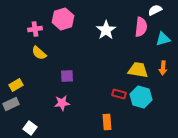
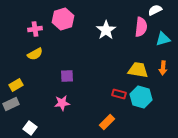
yellow semicircle: moved 4 px left, 1 px down; rotated 70 degrees counterclockwise
orange rectangle: rotated 49 degrees clockwise
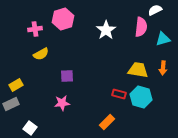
yellow semicircle: moved 6 px right
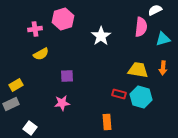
white star: moved 5 px left, 6 px down
orange rectangle: rotated 49 degrees counterclockwise
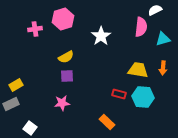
yellow semicircle: moved 25 px right, 3 px down
cyan hexagon: moved 2 px right; rotated 10 degrees counterclockwise
orange rectangle: rotated 42 degrees counterclockwise
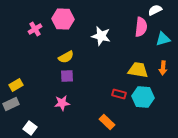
pink hexagon: rotated 20 degrees clockwise
pink cross: rotated 24 degrees counterclockwise
white star: rotated 24 degrees counterclockwise
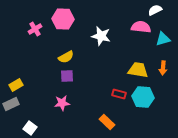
pink semicircle: rotated 90 degrees counterclockwise
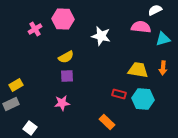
cyan hexagon: moved 2 px down
